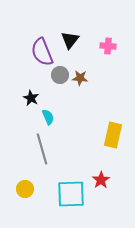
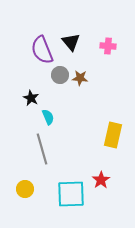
black triangle: moved 1 px right, 2 px down; rotated 18 degrees counterclockwise
purple semicircle: moved 2 px up
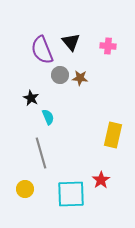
gray line: moved 1 px left, 4 px down
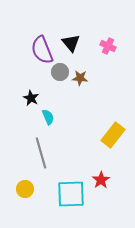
black triangle: moved 1 px down
pink cross: rotated 21 degrees clockwise
gray circle: moved 3 px up
yellow rectangle: rotated 25 degrees clockwise
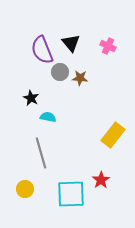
cyan semicircle: rotated 56 degrees counterclockwise
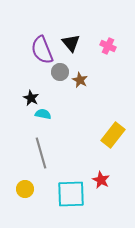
brown star: moved 2 px down; rotated 21 degrees clockwise
cyan semicircle: moved 5 px left, 3 px up
red star: rotated 12 degrees counterclockwise
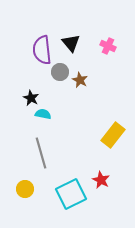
purple semicircle: rotated 16 degrees clockwise
cyan square: rotated 24 degrees counterclockwise
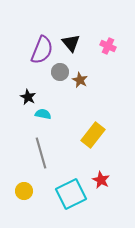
purple semicircle: rotated 152 degrees counterclockwise
black star: moved 3 px left, 1 px up
yellow rectangle: moved 20 px left
yellow circle: moved 1 px left, 2 px down
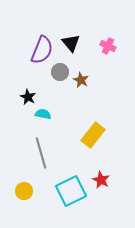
brown star: moved 1 px right
cyan square: moved 3 px up
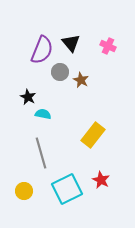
cyan square: moved 4 px left, 2 px up
